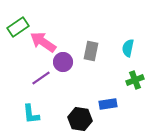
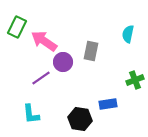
green rectangle: moved 1 px left; rotated 30 degrees counterclockwise
pink arrow: moved 1 px right, 1 px up
cyan semicircle: moved 14 px up
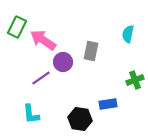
pink arrow: moved 1 px left, 1 px up
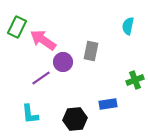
cyan semicircle: moved 8 px up
cyan L-shape: moved 1 px left
black hexagon: moved 5 px left; rotated 15 degrees counterclockwise
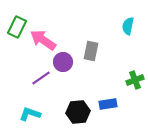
cyan L-shape: rotated 115 degrees clockwise
black hexagon: moved 3 px right, 7 px up
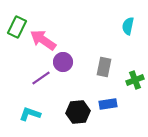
gray rectangle: moved 13 px right, 16 px down
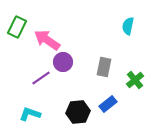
pink arrow: moved 4 px right
green cross: rotated 18 degrees counterclockwise
blue rectangle: rotated 30 degrees counterclockwise
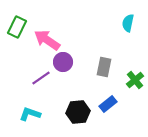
cyan semicircle: moved 3 px up
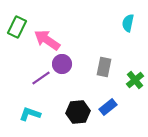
purple circle: moved 1 px left, 2 px down
blue rectangle: moved 3 px down
